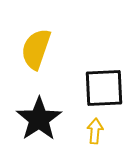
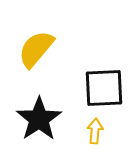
yellow semicircle: rotated 21 degrees clockwise
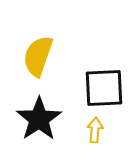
yellow semicircle: moved 2 px right, 7 px down; rotated 21 degrees counterclockwise
yellow arrow: moved 1 px up
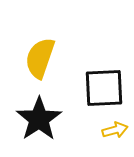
yellow semicircle: moved 2 px right, 2 px down
yellow arrow: moved 20 px right; rotated 70 degrees clockwise
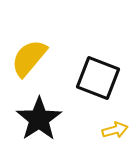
yellow semicircle: moved 11 px left; rotated 21 degrees clockwise
black square: moved 6 px left, 10 px up; rotated 24 degrees clockwise
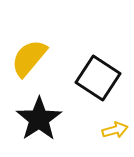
black square: rotated 12 degrees clockwise
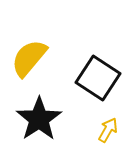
yellow arrow: moved 7 px left; rotated 45 degrees counterclockwise
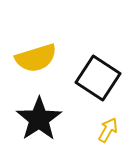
yellow semicircle: moved 7 px right; rotated 147 degrees counterclockwise
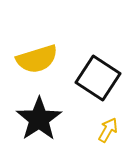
yellow semicircle: moved 1 px right, 1 px down
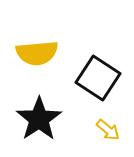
yellow semicircle: moved 6 px up; rotated 12 degrees clockwise
yellow arrow: rotated 100 degrees clockwise
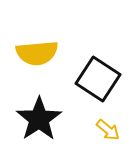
black square: moved 1 px down
